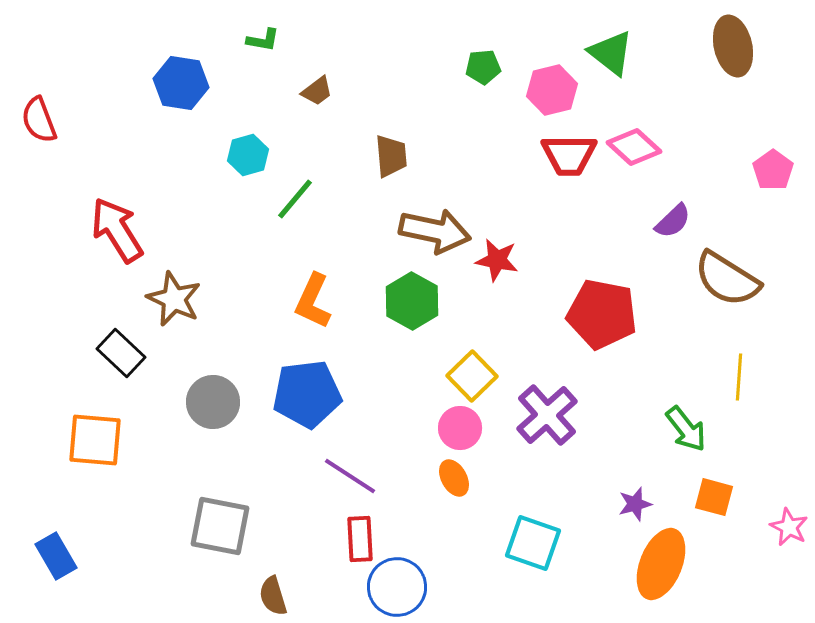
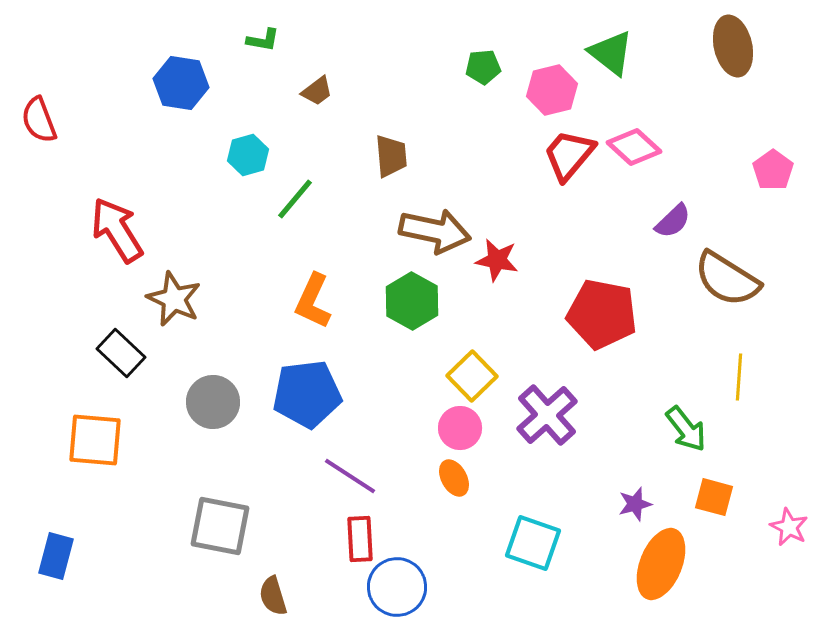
red trapezoid at (569, 155): rotated 130 degrees clockwise
blue rectangle at (56, 556): rotated 45 degrees clockwise
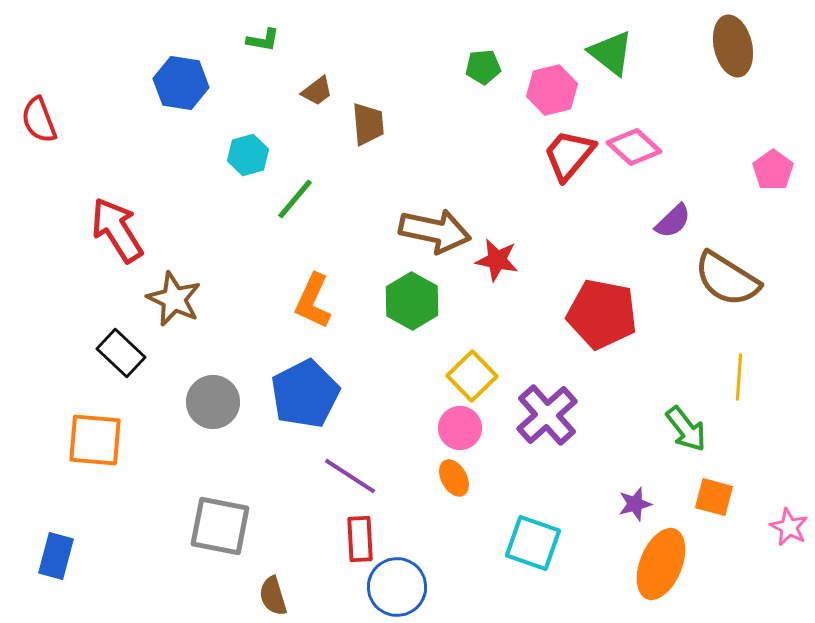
brown trapezoid at (391, 156): moved 23 px left, 32 px up
blue pentagon at (307, 394): moved 2 px left; rotated 20 degrees counterclockwise
